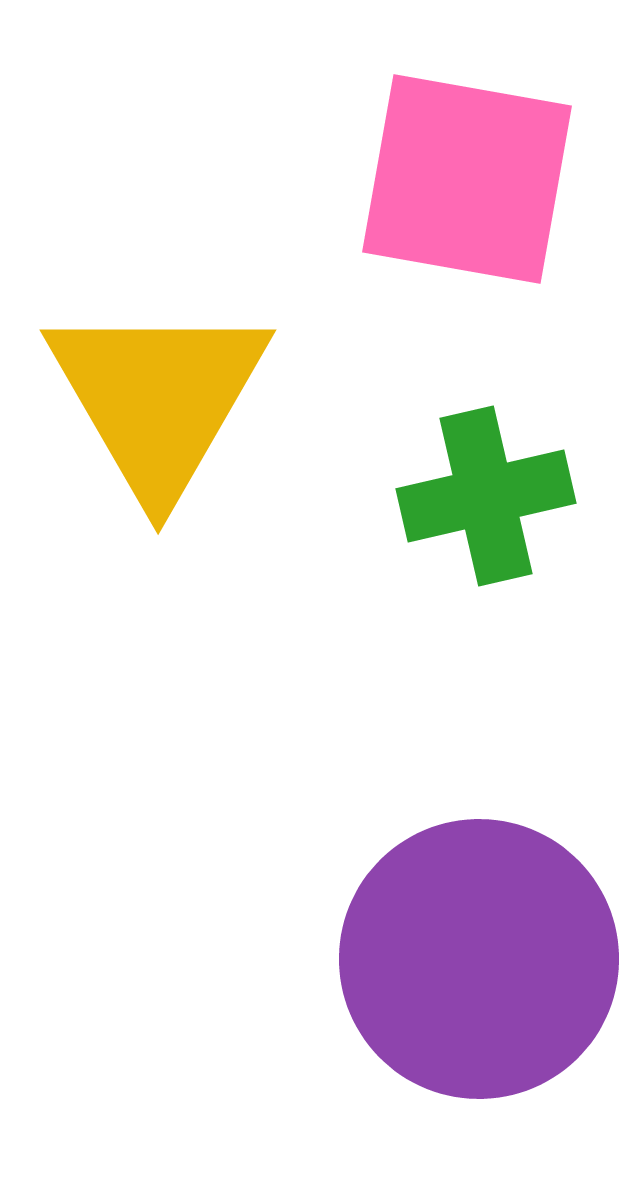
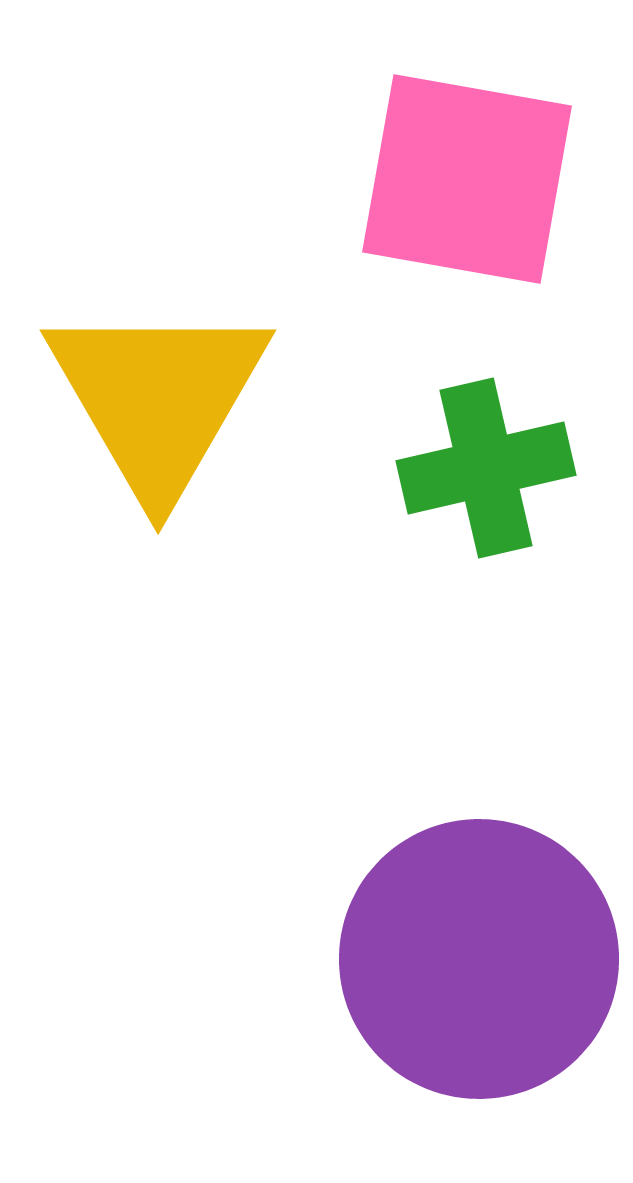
green cross: moved 28 px up
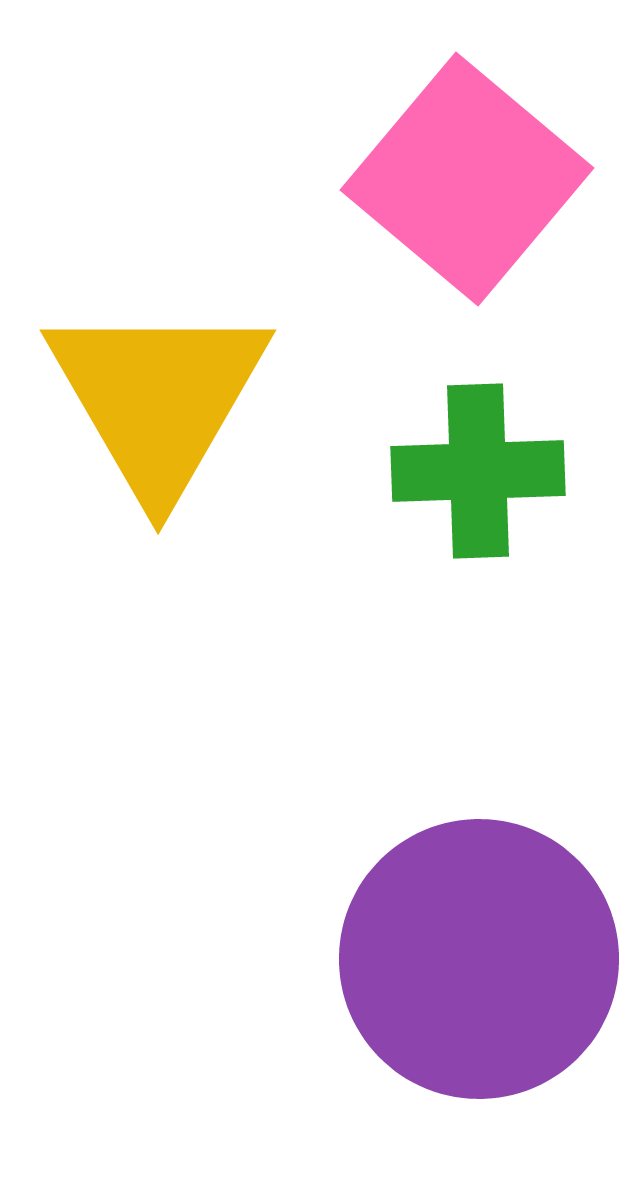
pink square: rotated 30 degrees clockwise
green cross: moved 8 px left, 3 px down; rotated 11 degrees clockwise
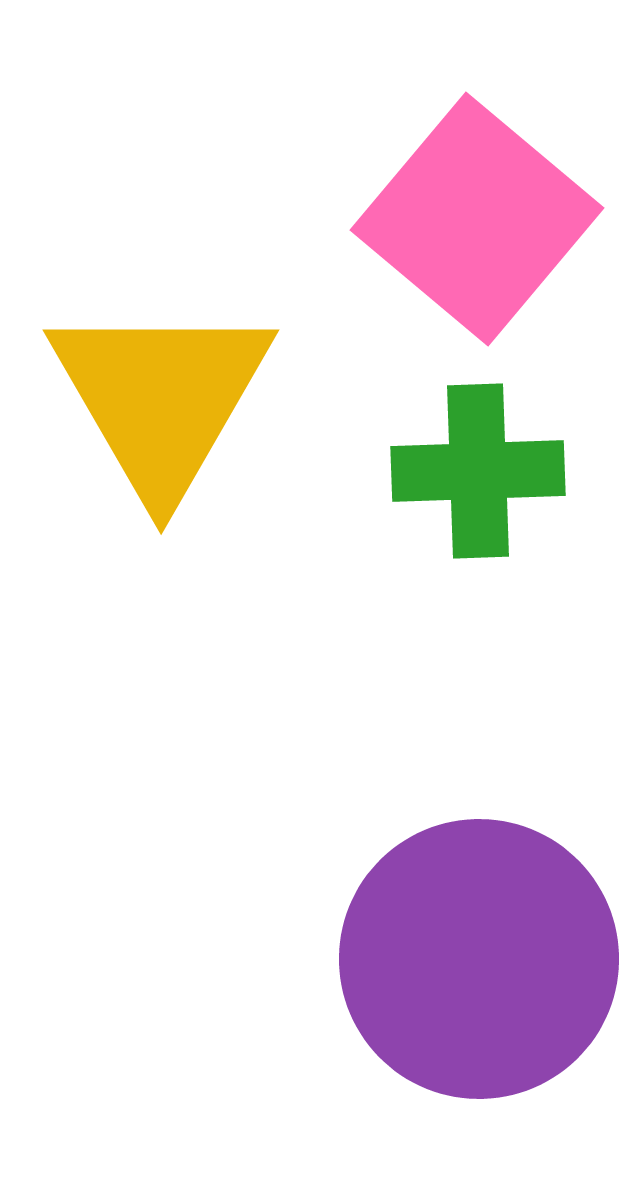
pink square: moved 10 px right, 40 px down
yellow triangle: moved 3 px right
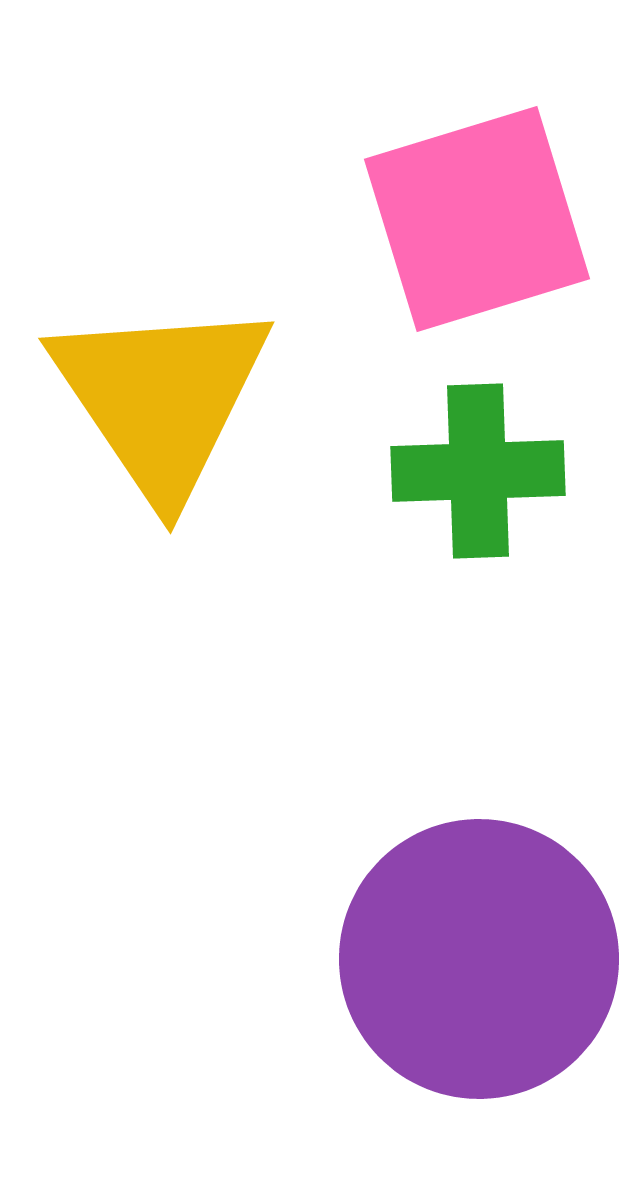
pink square: rotated 33 degrees clockwise
yellow triangle: rotated 4 degrees counterclockwise
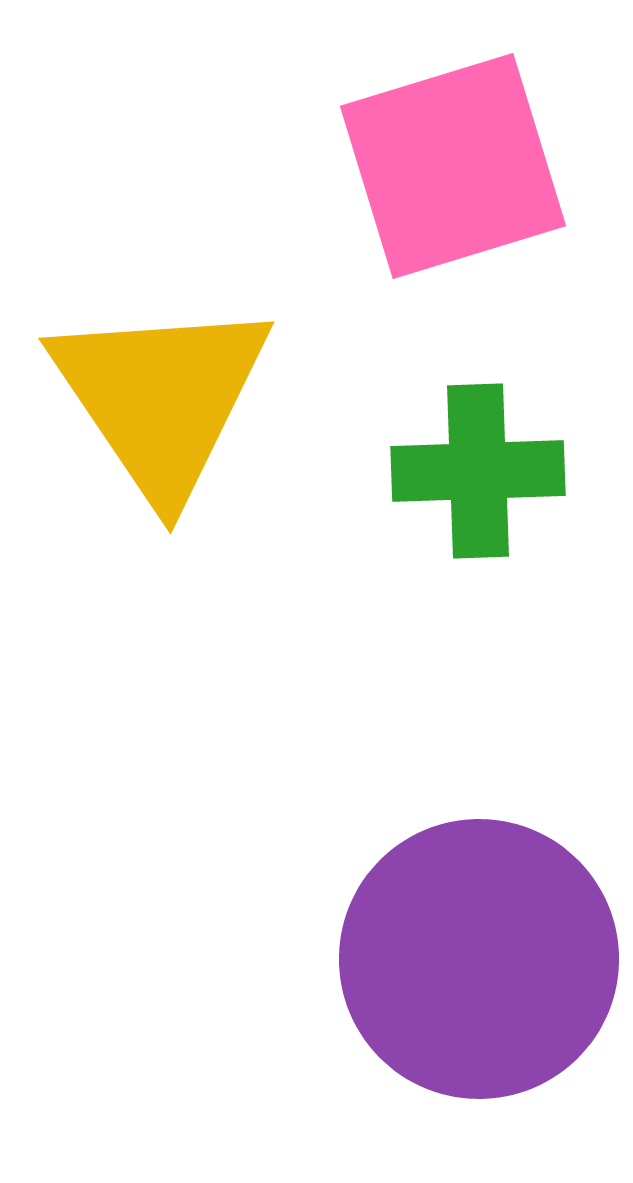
pink square: moved 24 px left, 53 px up
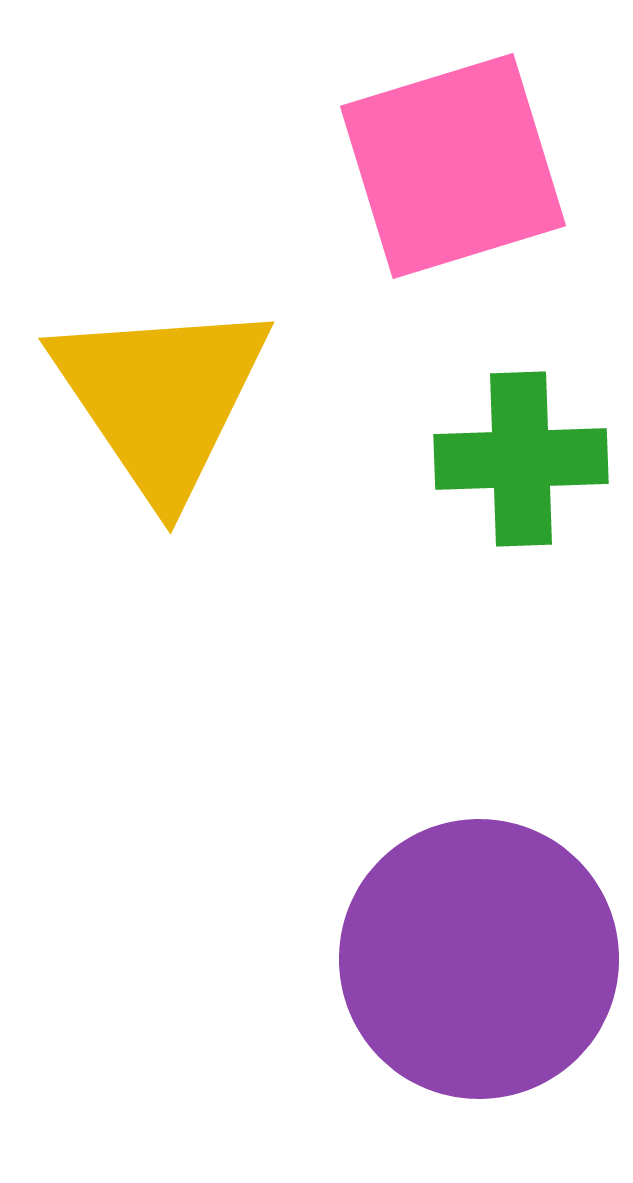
green cross: moved 43 px right, 12 px up
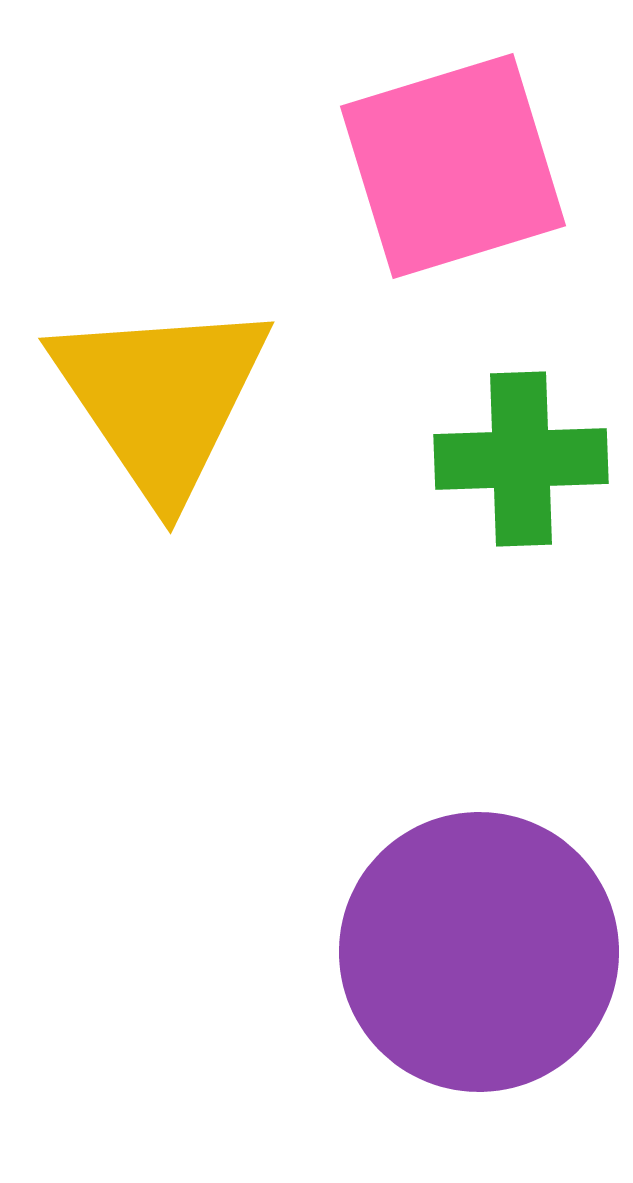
purple circle: moved 7 px up
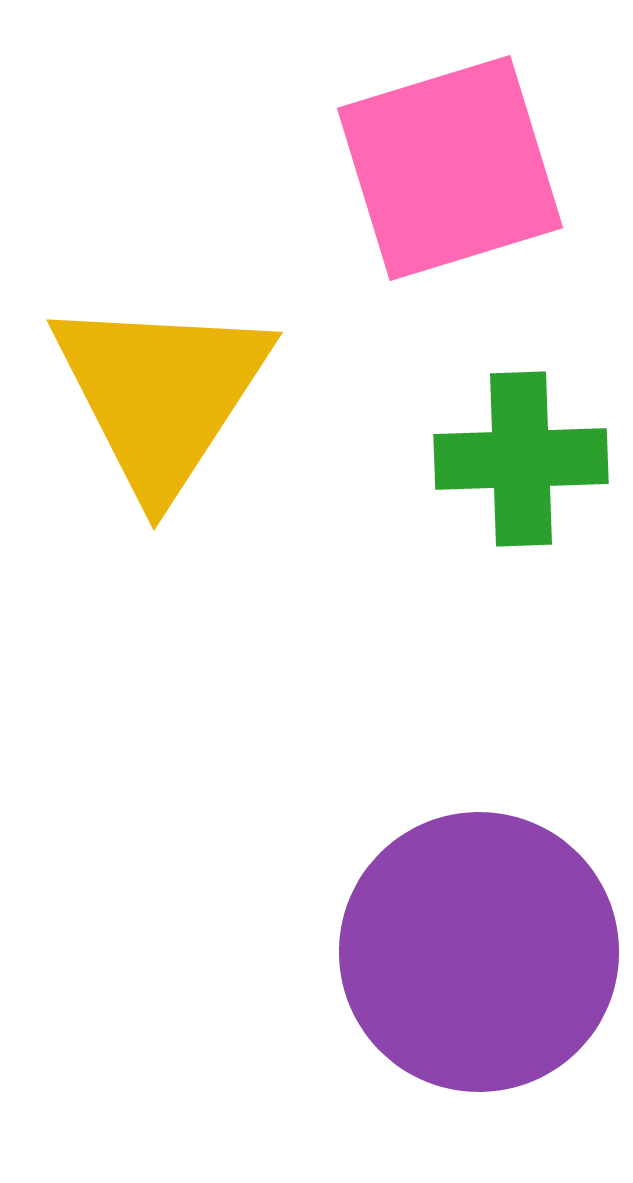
pink square: moved 3 px left, 2 px down
yellow triangle: moved 4 px up; rotated 7 degrees clockwise
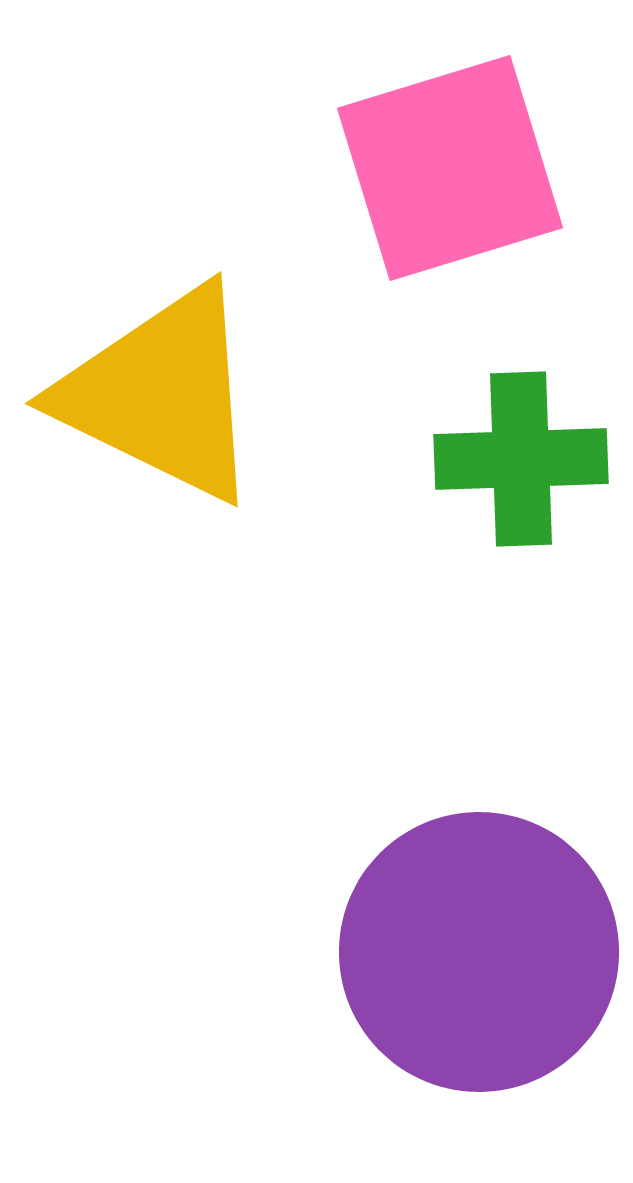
yellow triangle: rotated 37 degrees counterclockwise
